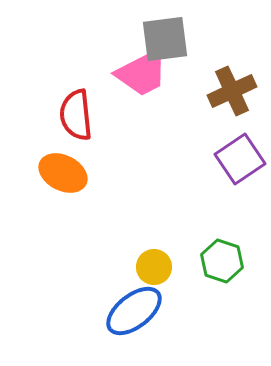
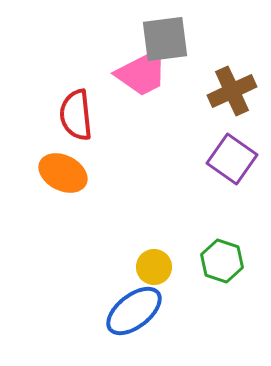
purple square: moved 8 px left; rotated 21 degrees counterclockwise
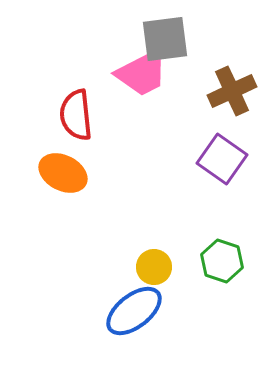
purple square: moved 10 px left
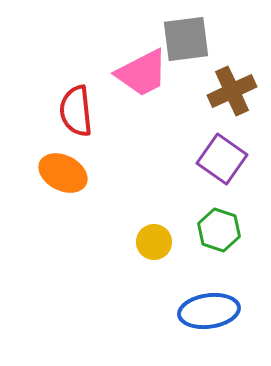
gray square: moved 21 px right
red semicircle: moved 4 px up
green hexagon: moved 3 px left, 31 px up
yellow circle: moved 25 px up
blue ellipse: moved 75 px right; rotated 30 degrees clockwise
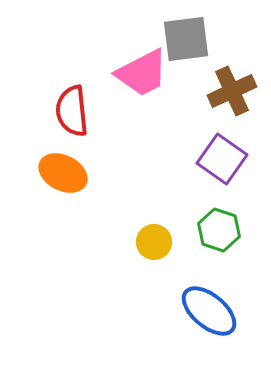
red semicircle: moved 4 px left
blue ellipse: rotated 48 degrees clockwise
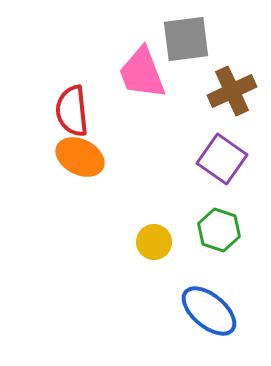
pink trapezoid: rotated 96 degrees clockwise
orange ellipse: moved 17 px right, 16 px up
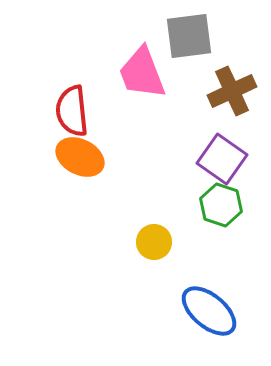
gray square: moved 3 px right, 3 px up
green hexagon: moved 2 px right, 25 px up
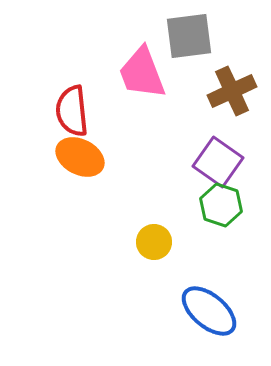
purple square: moved 4 px left, 3 px down
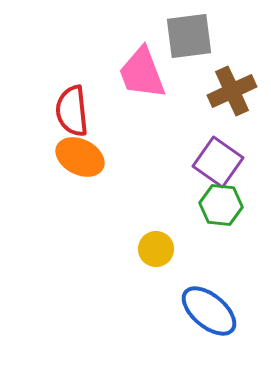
green hexagon: rotated 12 degrees counterclockwise
yellow circle: moved 2 px right, 7 px down
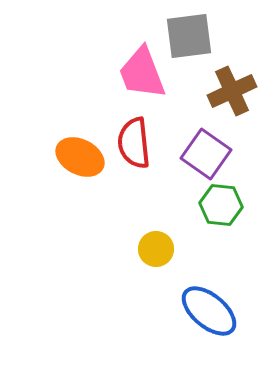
red semicircle: moved 62 px right, 32 px down
purple square: moved 12 px left, 8 px up
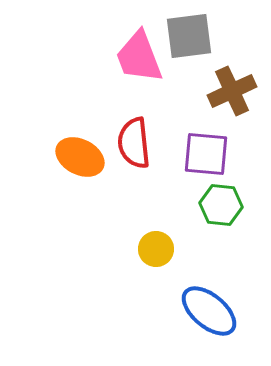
pink trapezoid: moved 3 px left, 16 px up
purple square: rotated 30 degrees counterclockwise
